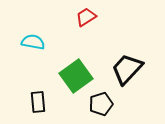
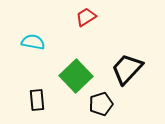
green square: rotated 8 degrees counterclockwise
black rectangle: moved 1 px left, 2 px up
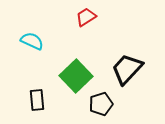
cyan semicircle: moved 1 px left, 1 px up; rotated 15 degrees clockwise
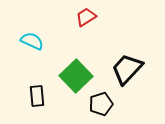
black rectangle: moved 4 px up
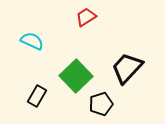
black trapezoid: moved 1 px up
black rectangle: rotated 35 degrees clockwise
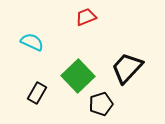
red trapezoid: rotated 10 degrees clockwise
cyan semicircle: moved 1 px down
green square: moved 2 px right
black rectangle: moved 3 px up
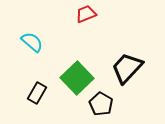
red trapezoid: moved 3 px up
cyan semicircle: rotated 15 degrees clockwise
green square: moved 1 px left, 2 px down
black pentagon: rotated 25 degrees counterclockwise
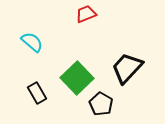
black rectangle: rotated 60 degrees counterclockwise
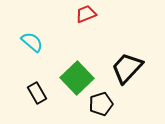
black pentagon: rotated 25 degrees clockwise
